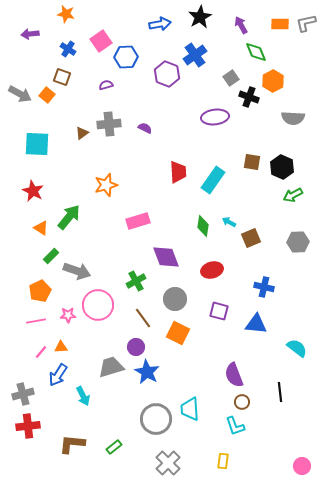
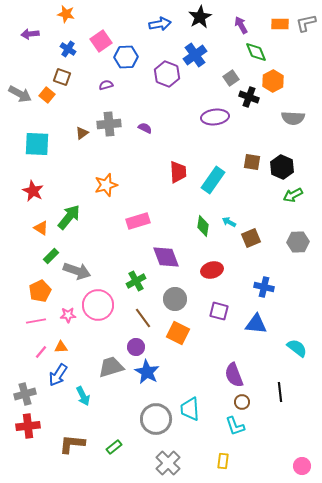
gray cross at (23, 394): moved 2 px right
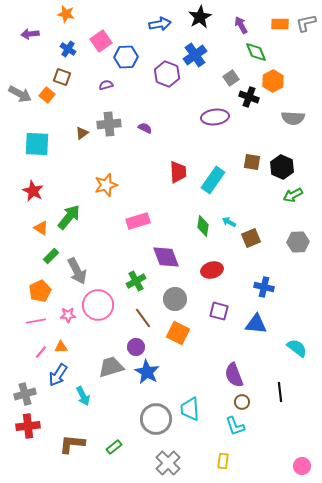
gray arrow at (77, 271): rotated 44 degrees clockwise
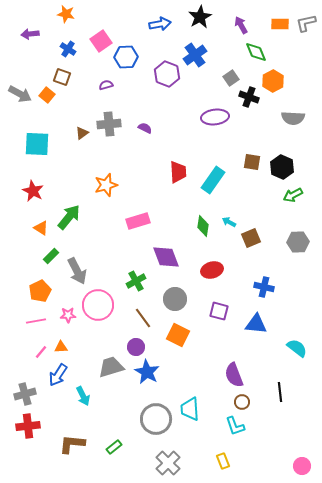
orange square at (178, 333): moved 2 px down
yellow rectangle at (223, 461): rotated 28 degrees counterclockwise
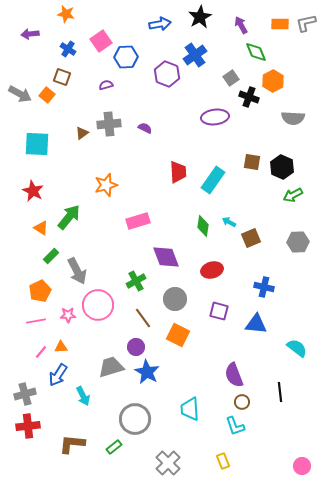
gray circle at (156, 419): moved 21 px left
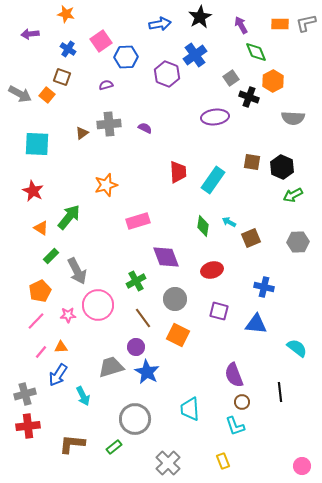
pink line at (36, 321): rotated 36 degrees counterclockwise
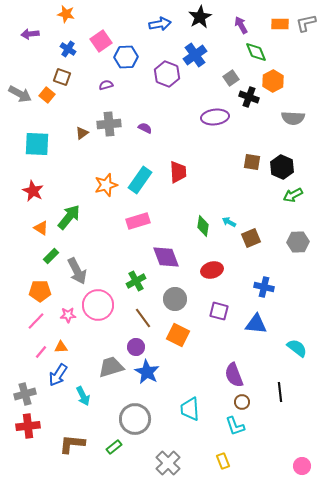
cyan rectangle at (213, 180): moved 73 px left
orange pentagon at (40, 291): rotated 25 degrees clockwise
